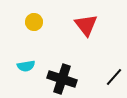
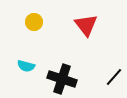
cyan semicircle: rotated 24 degrees clockwise
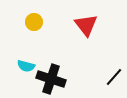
black cross: moved 11 px left
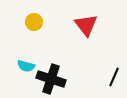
black line: rotated 18 degrees counterclockwise
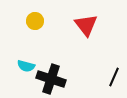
yellow circle: moved 1 px right, 1 px up
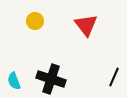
cyan semicircle: moved 12 px left, 15 px down; rotated 54 degrees clockwise
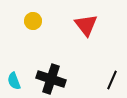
yellow circle: moved 2 px left
black line: moved 2 px left, 3 px down
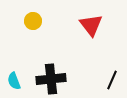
red triangle: moved 5 px right
black cross: rotated 24 degrees counterclockwise
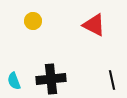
red triangle: moved 3 px right; rotated 25 degrees counterclockwise
black line: rotated 36 degrees counterclockwise
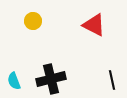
black cross: rotated 8 degrees counterclockwise
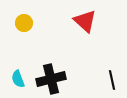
yellow circle: moved 9 px left, 2 px down
red triangle: moved 9 px left, 4 px up; rotated 15 degrees clockwise
cyan semicircle: moved 4 px right, 2 px up
